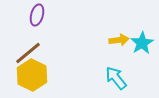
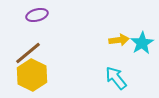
purple ellipse: rotated 60 degrees clockwise
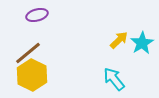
yellow arrow: rotated 36 degrees counterclockwise
cyan arrow: moved 2 px left, 1 px down
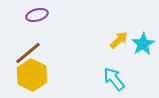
cyan star: moved 1 px right, 1 px down
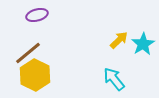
yellow hexagon: moved 3 px right
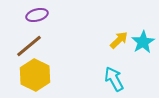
cyan star: moved 2 px up
brown line: moved 1 px right, 7 px up
cyan arrow: rotated 10 degrees clockwise
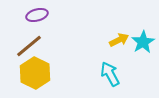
yellow arrow: rotated 18 degrees clockwise
yellow hexagon: moved 2 px up
cyan arrow: moved 4 px left, 5 px up
